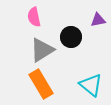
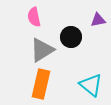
orange rectangle: rotated 44 degrees clockwise
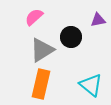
pink semicircle: rotated 60 degrees clockwise
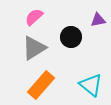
gray triangle: moved 8 px left, 2 px up
orange rectangle: moved 1 px down; rotated 28 degrees clockwise
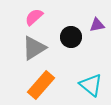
purple triangle: moved 1 px left, 5 px down
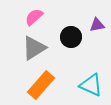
cyan triangle: rotated 15 degrees counterclockwise
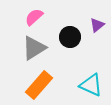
purple triangle: rotated 28 degrees counterclockwise
black circle: moved 1 px left
orange rectangle: moved 2 px left
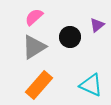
gray triangle: moved 1 px up
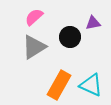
purple triangle: moved 4 px left, 2 px up; rotated 28 degrees clockwise
orange rectangle: moved 20 px right; rotated 12 degrees counterclockwise
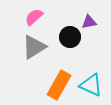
purple triangle: moved 4 px left, 1 px up
